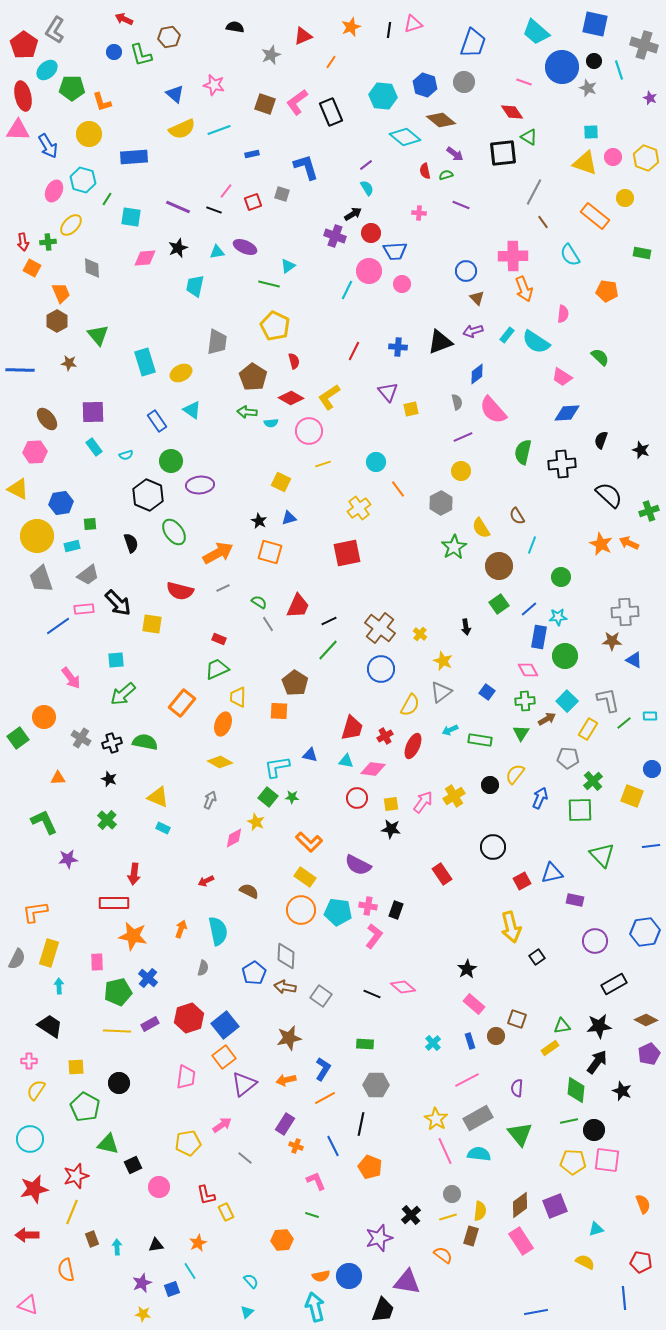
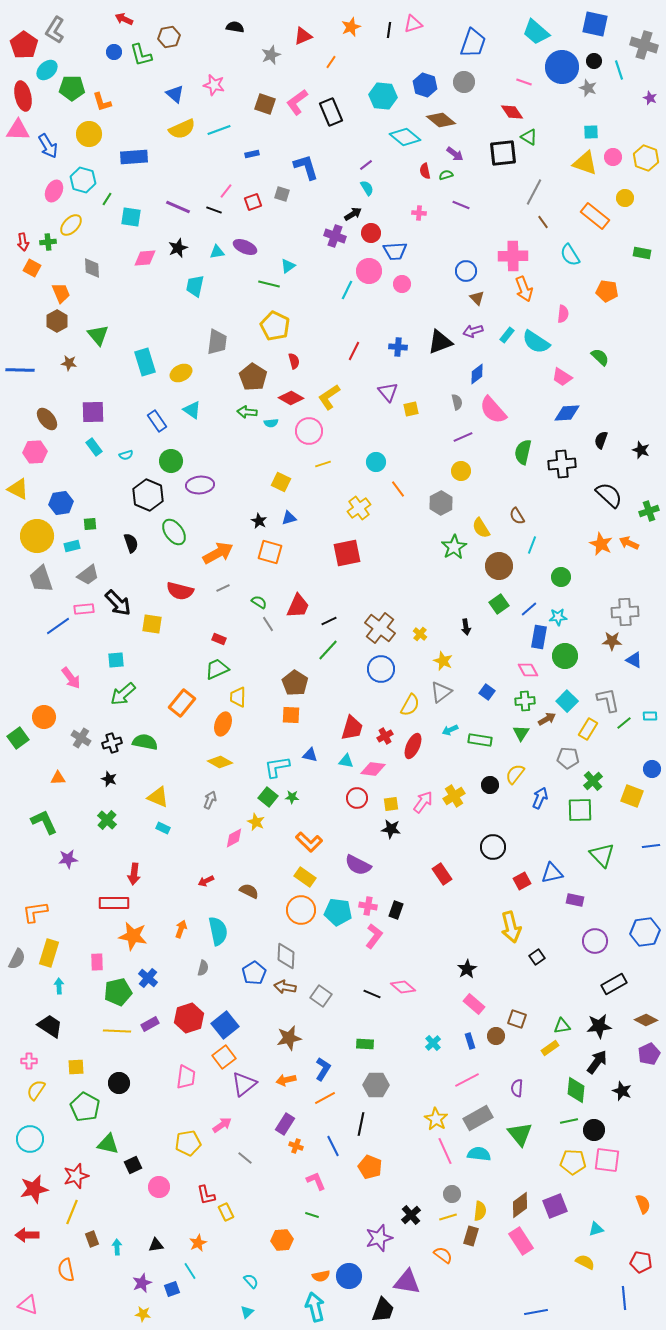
orange square at (279, 711): moved 12 px right, 4 px down
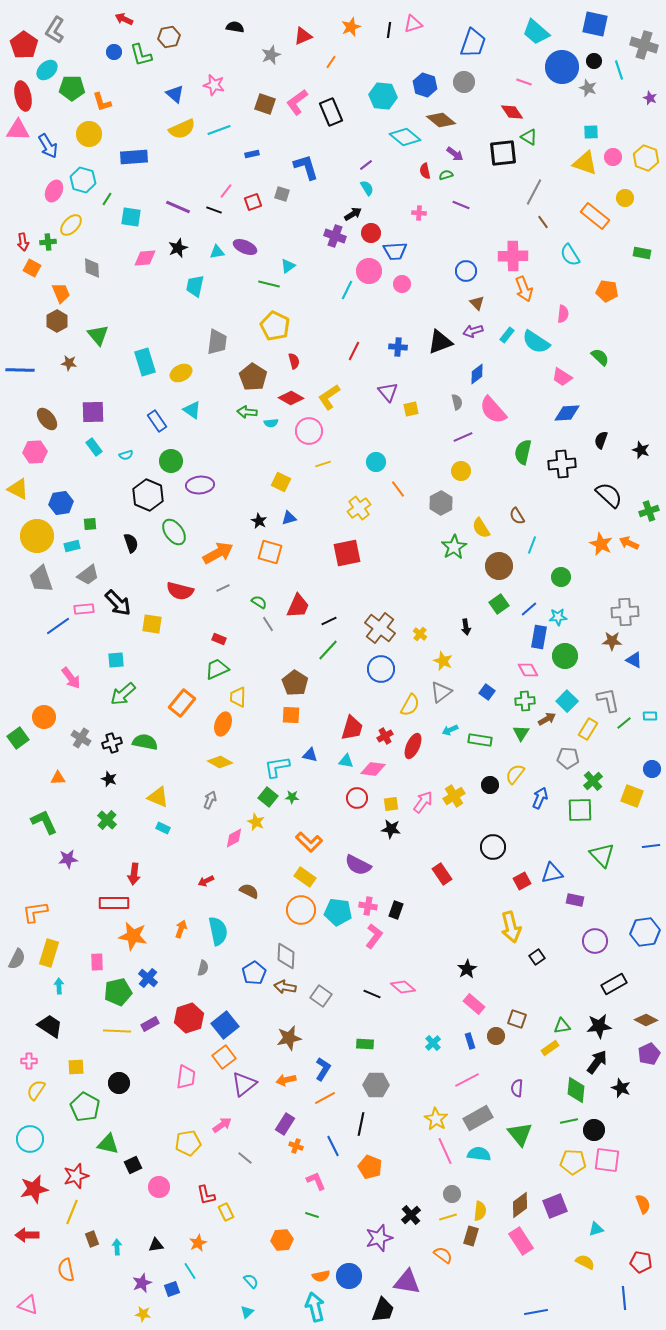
brown triangle at (477, 298): moved 5 px down
black star at (622, 1091): moved 1 px left, 3 px up
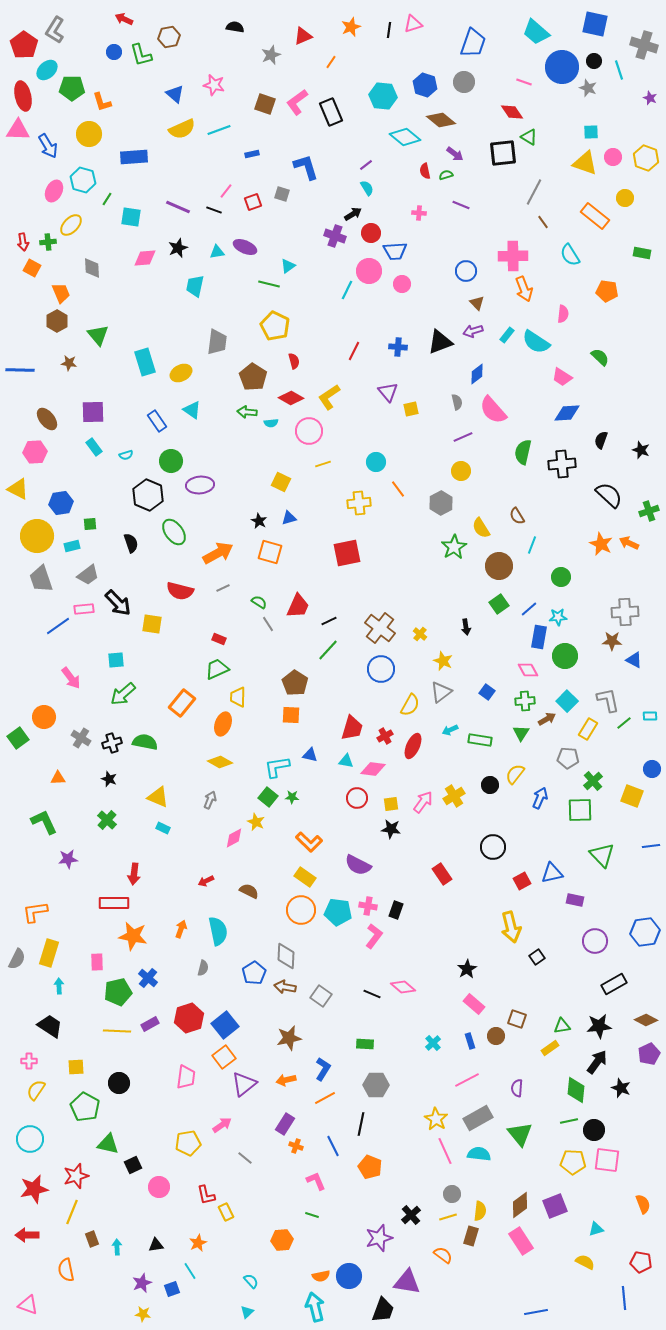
yellow cross at (359, 508): moved 5 px up; rotated 30 degrees clockwise
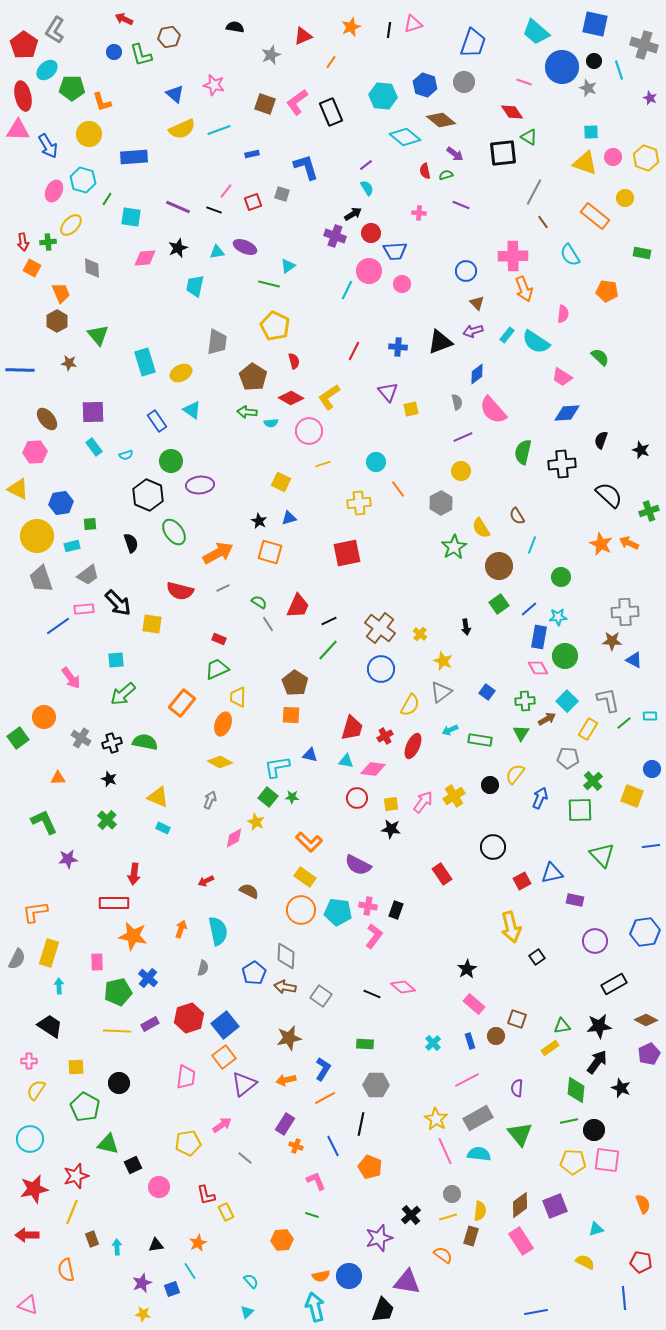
pink diamond at (528, 670): moved 10 px right, 2 px up
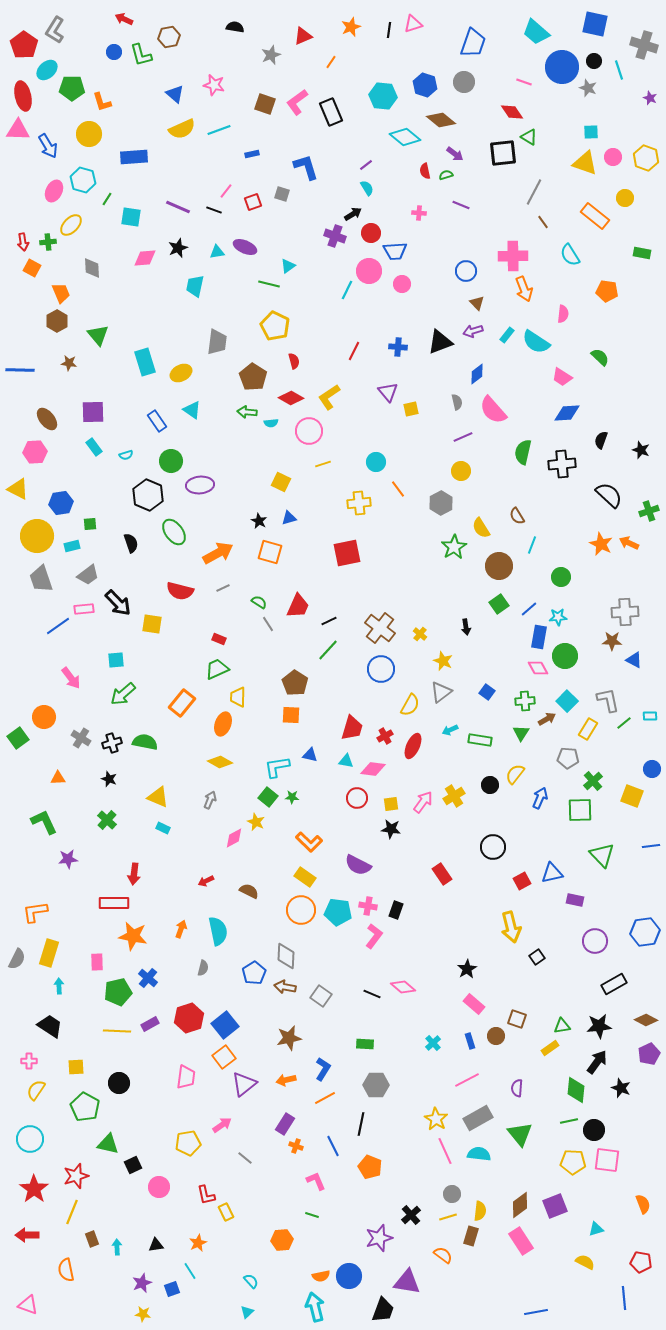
red star at (34, 1189): rotated 24 degrees counterclockwise
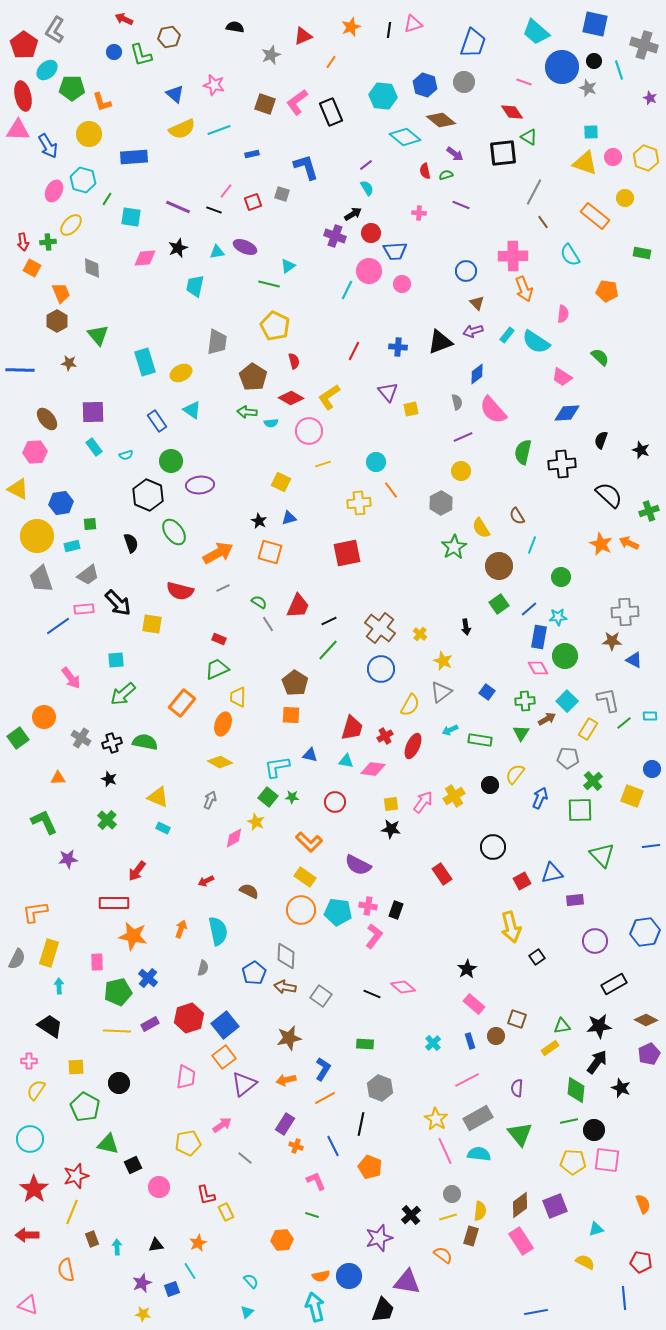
orange line at (398, 489): moved 7 px left, 1 px down
red circle at (357, 798): moved 22 px left, 4 px down
red arrow at (134, 874): moved 3 px right, 3 px up; rotated 30 degrees clockwise
purple rectangle at (575, 900): rotated 18 degrees counterclockwise
gray hexagon at (376, 1085): moved 4 px right, 3 px down; rotated 20 degrees clockwise
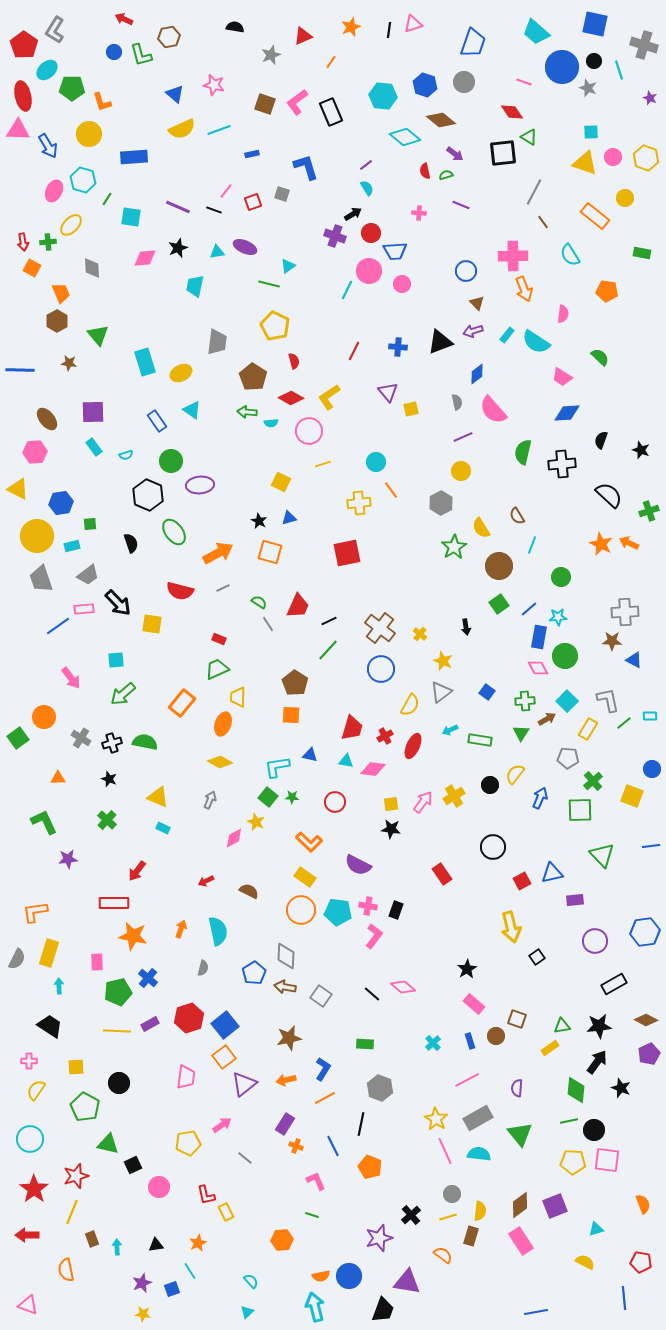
black line at (372, 994): rotated 18 degrees clockwise
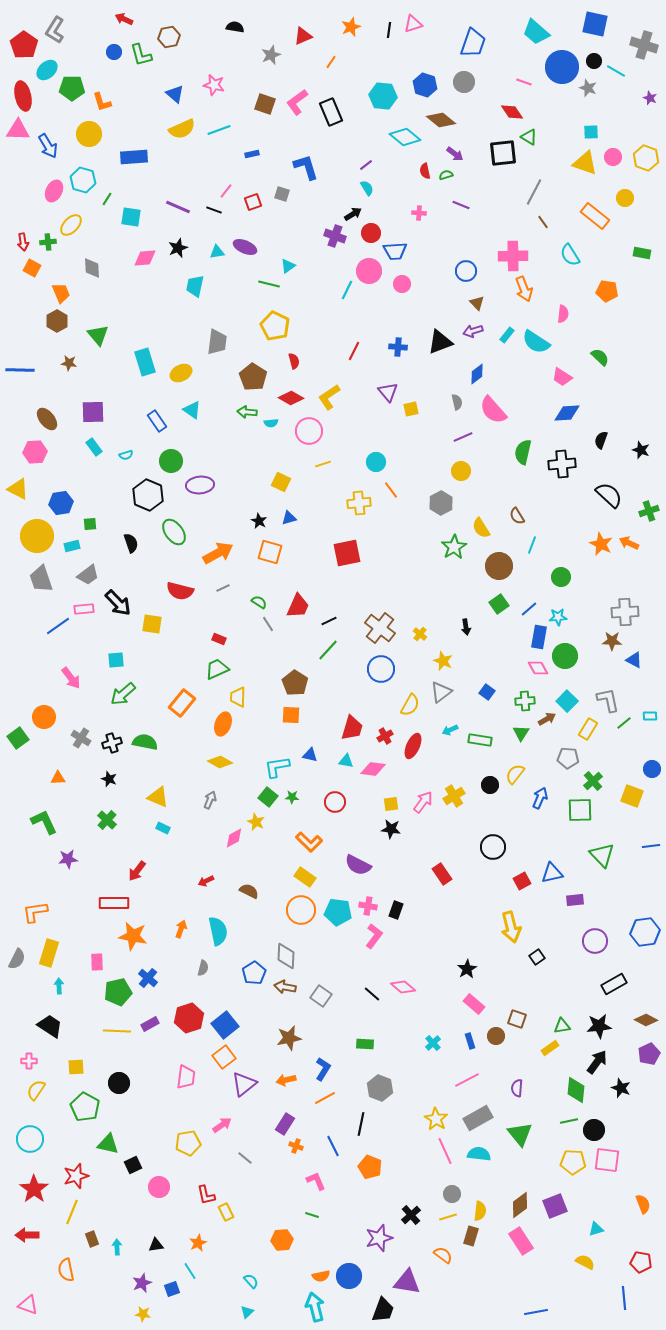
cyan line at (619, 70): moved 3 px left, 1 px down; rotated 42 degrees counterclockwise
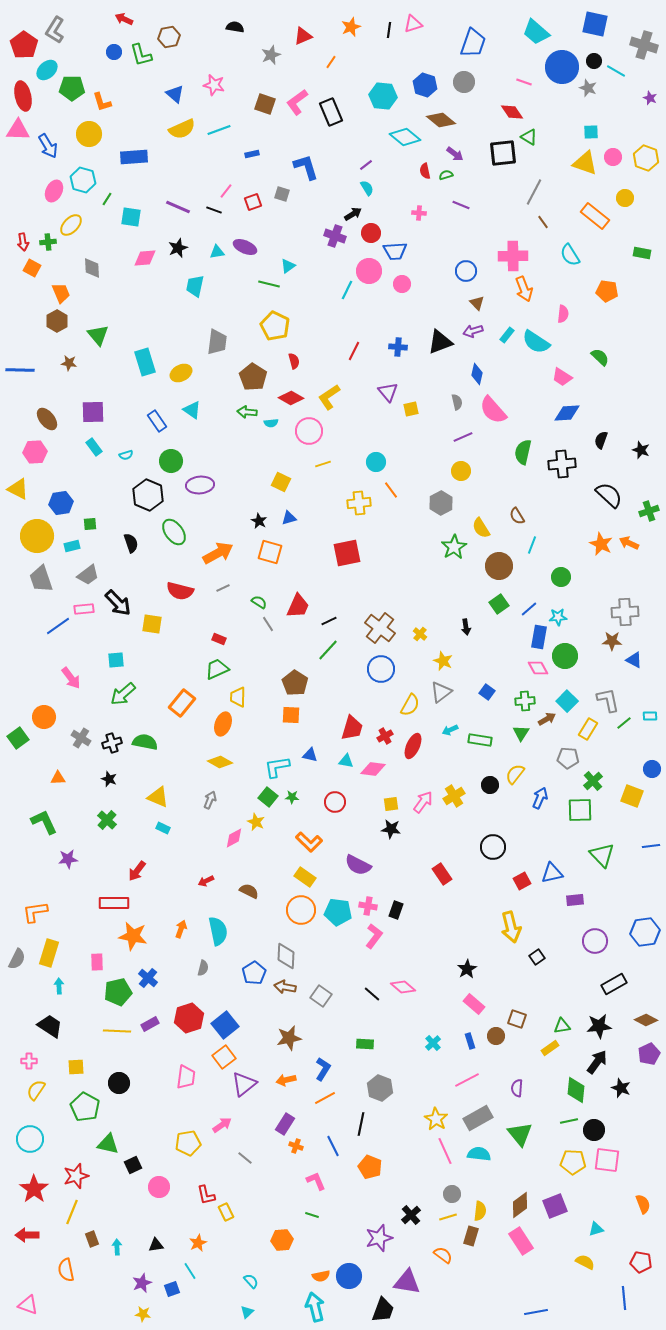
blue diamond at (477, 374): rotated 40 degrees counterclockwise
